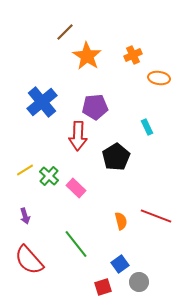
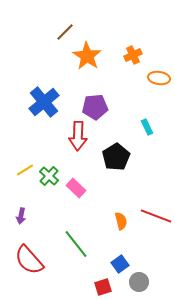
blue cross: moved 2 px right
purple arrow: moved 4 px left; rotated 28 degrees clockwise
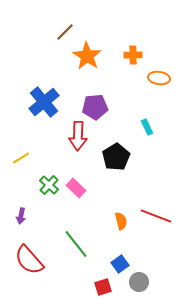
orange cross: rotated 24 degrees clockwise
yellow line: moved 4 px left, 12 px up
green cross: moved 9 px down
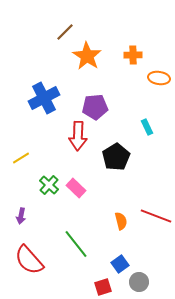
blue cross: moved 4 px up; rotated 12 degrees clockwise
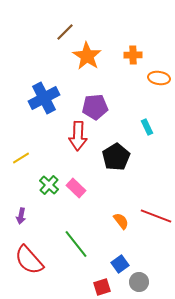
orange semicircle: rotated 24 degrees counterclockwise
red square: moved 1 px left
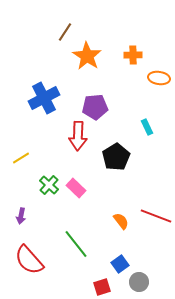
brown line: rotated 12 degrees counterclockwise
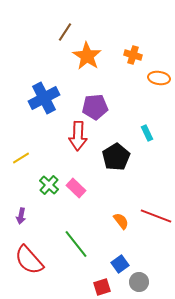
orange cross: rotated 18 degrees clockwise
cyan rectangle: moved 6 px down
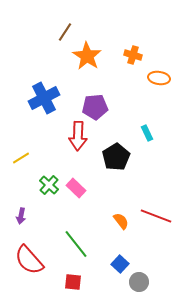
blue square: rotated 12 degrees counterclockwise
red square: moved 29 px left, 5 px up; rotated 24 degrees clockwise
